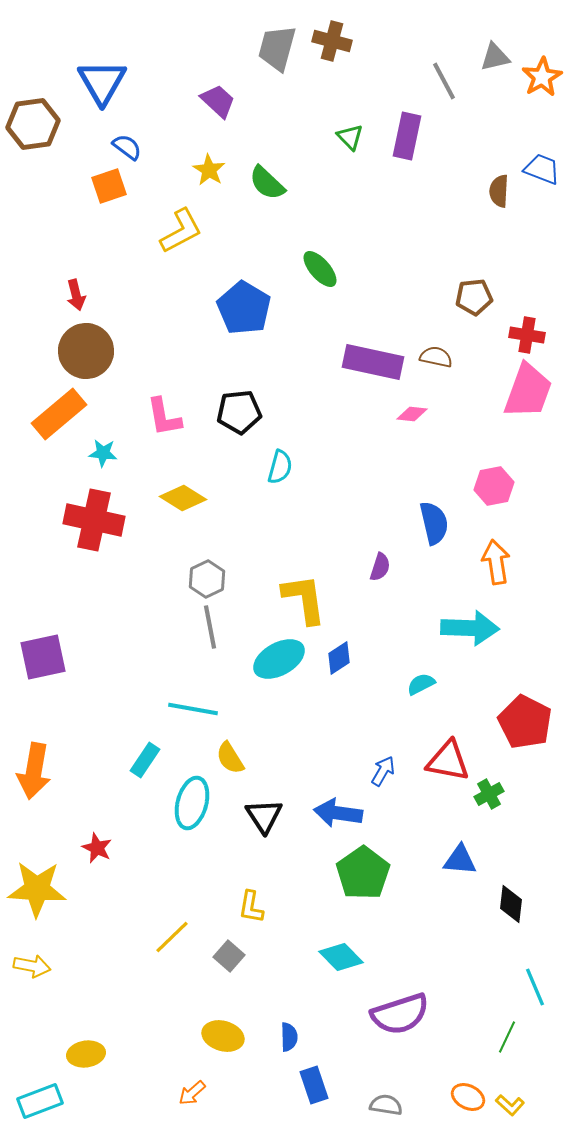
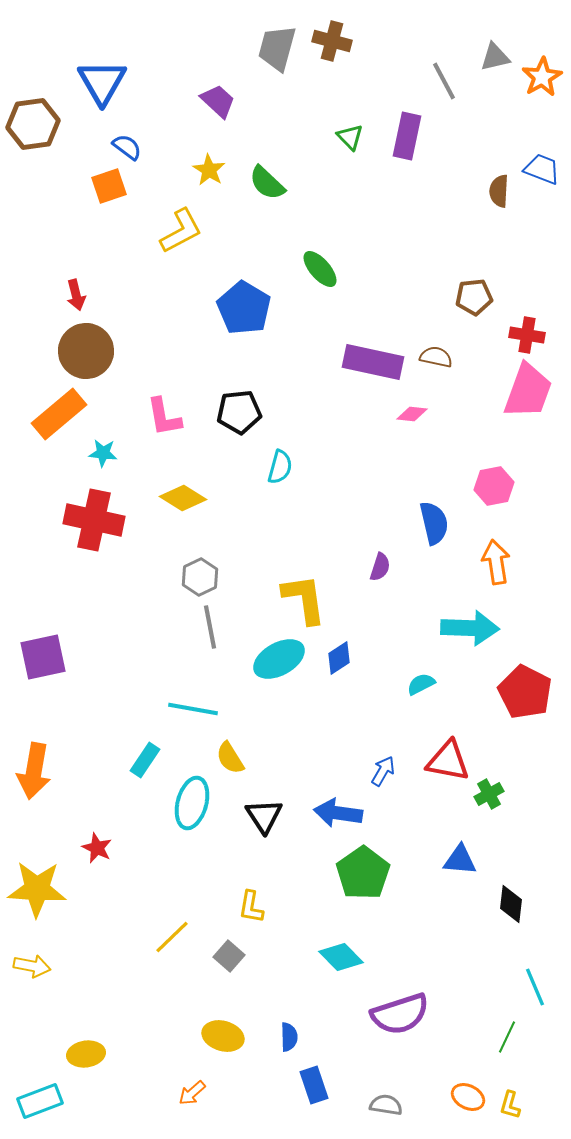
gray hexagon at (207, 579): moved 7 px left, 2 px up
red pentagon at (525, 722): moved 30 px up
yellow L-shape at (510, 1105): rotated 64 degrees clockwise
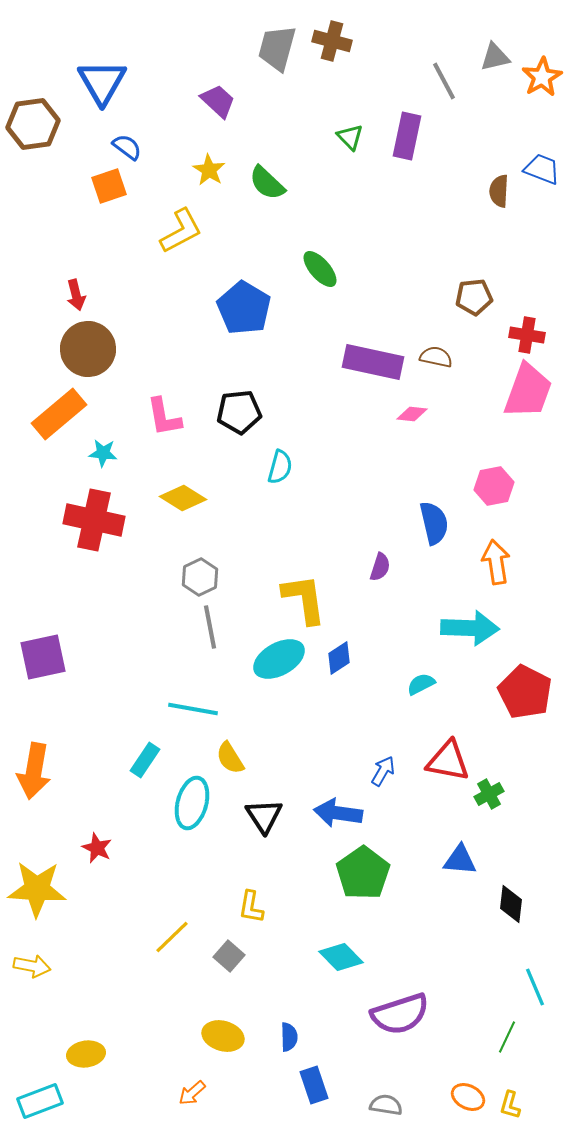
brown circle at (86, 351): moved 2 px right, 2 px up
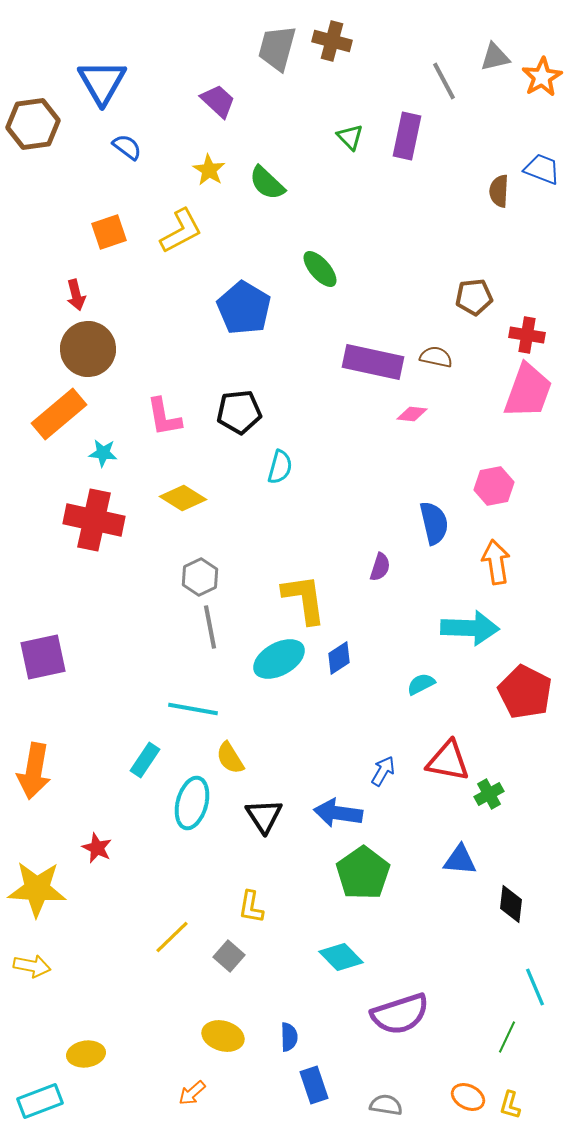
orange square at (109, 186): moved 46 px down
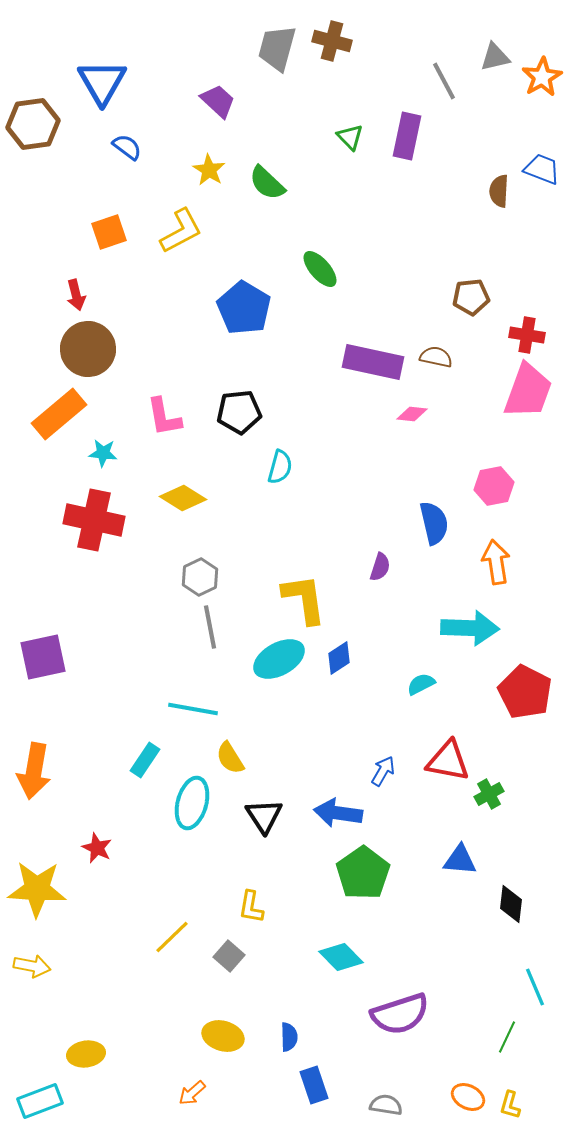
brown pentagon at (474, 297): moved 3 px left
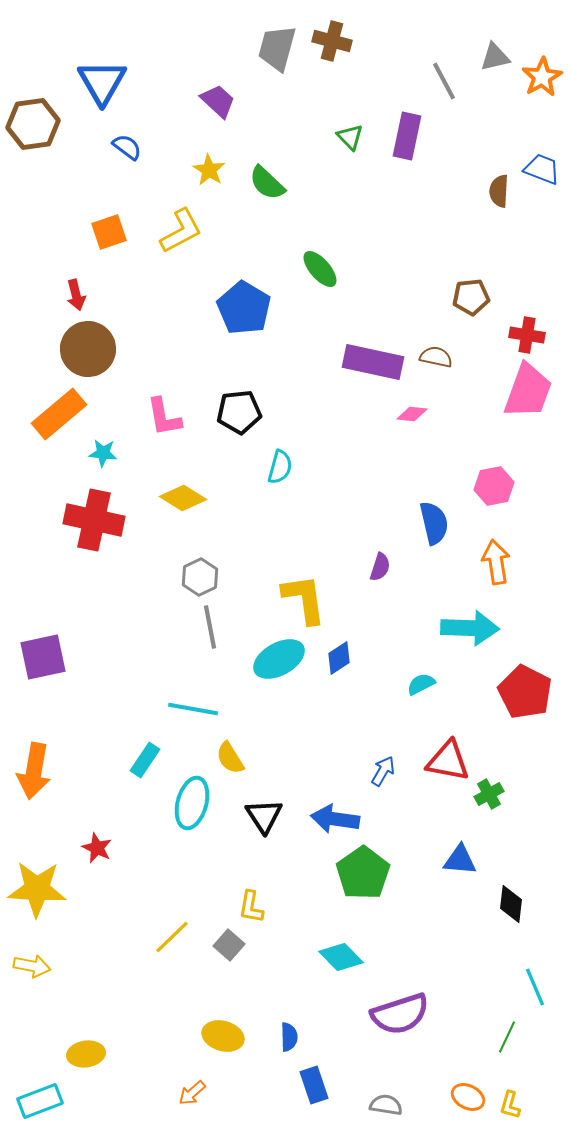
blue arrow at (338, 813): moved 3 px left, 6 px down
gray square at (229, 956): moved 11 px up
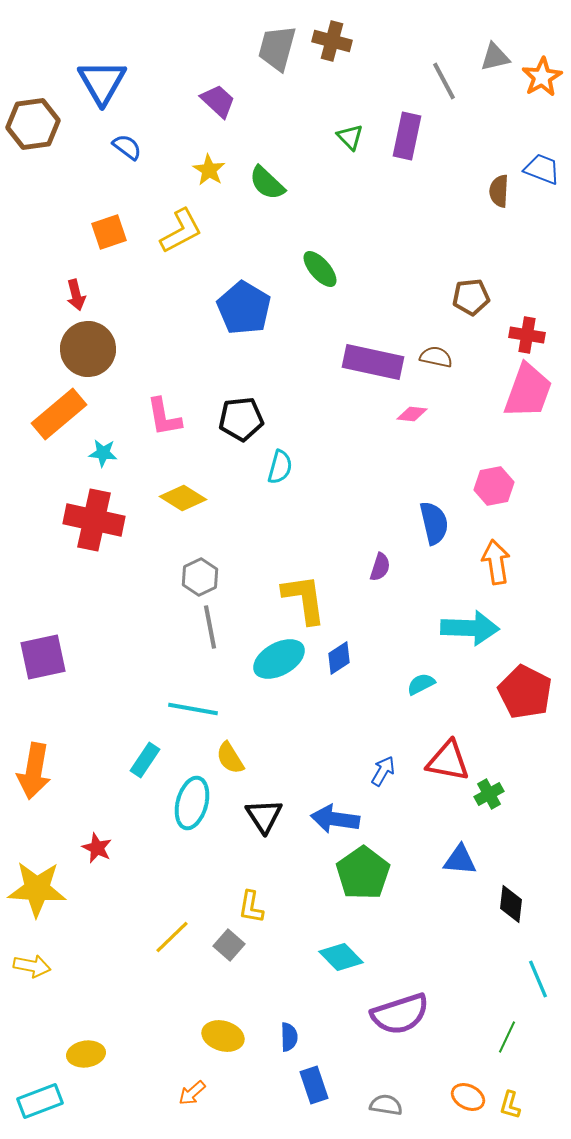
black pentagon at (239, 412): moved 2 px right, 7 px down
cyan line at (535, 987): moved 3 px right, 8 px up
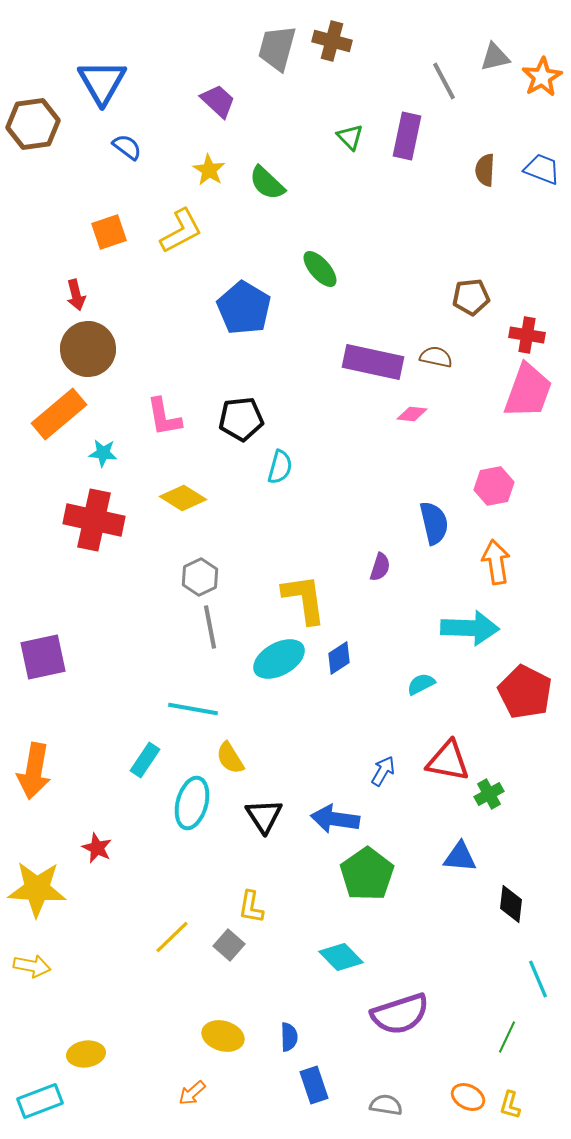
brown semicircle at (499, 191): moved 14 px left, 21 px up
blue triangle at (460, 860): moved 3 px up
green pentagon at (363, 873): moved 4 px right, 1 px down
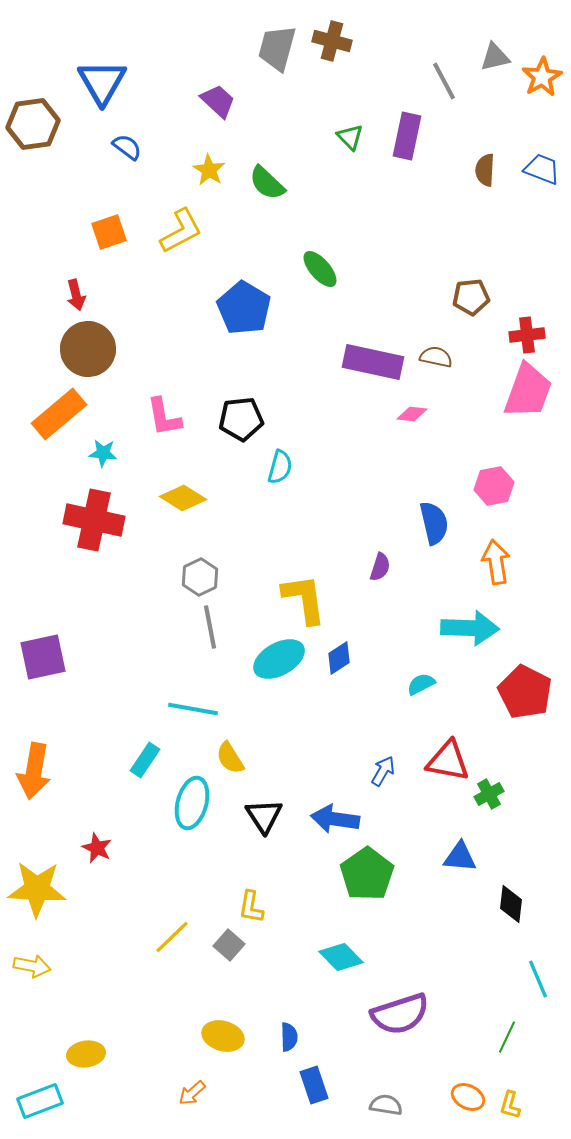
red cross at (527, 335): rotated 16 degrees counterclockwise
